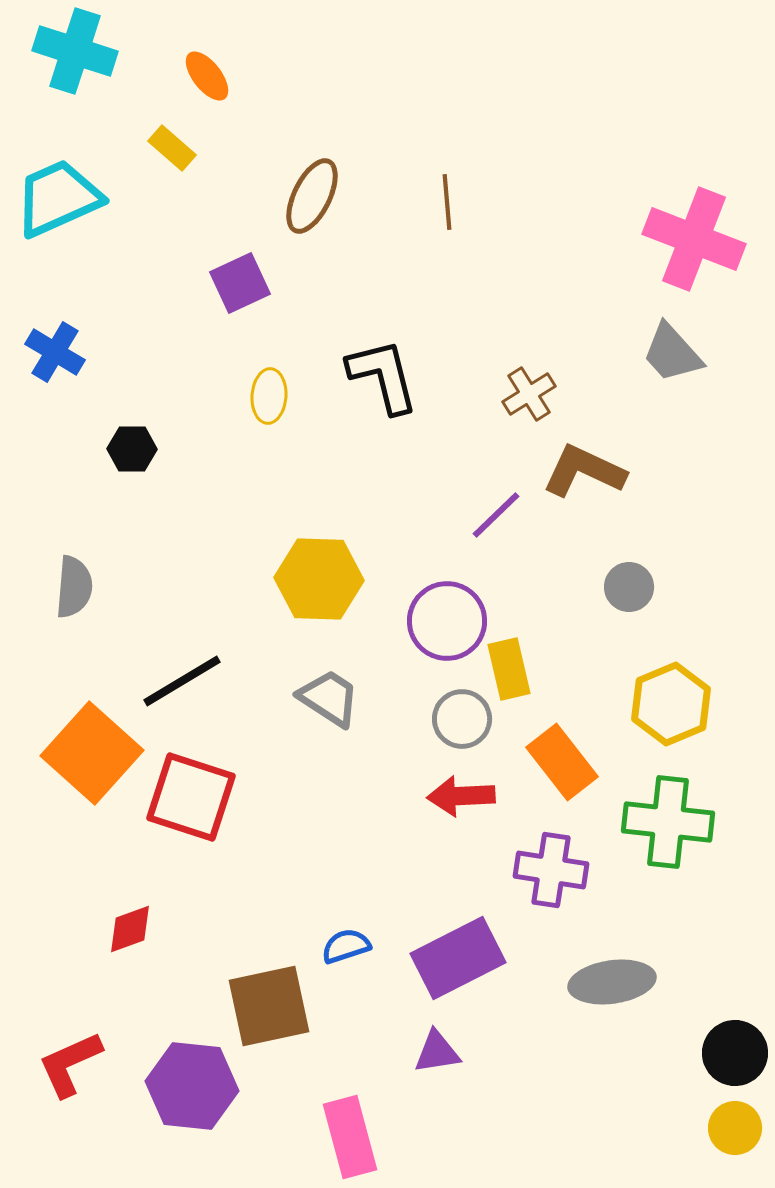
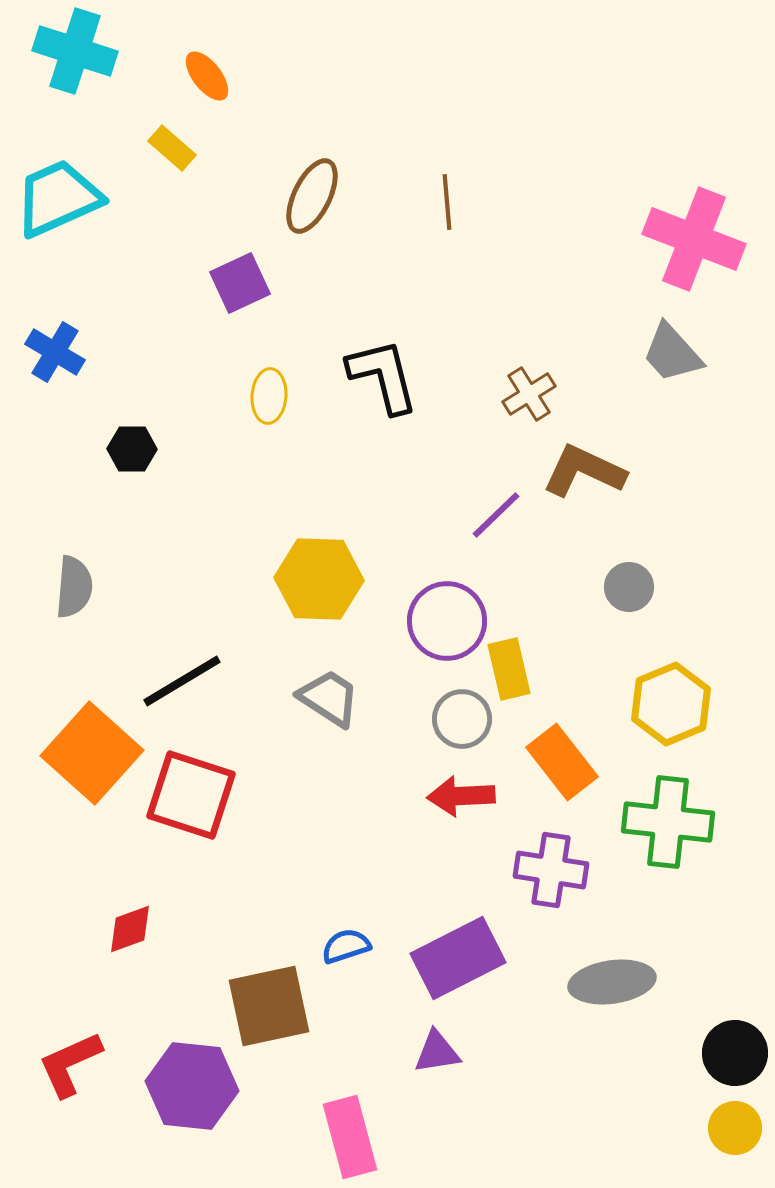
red square at (191, 797): moved 2 px up
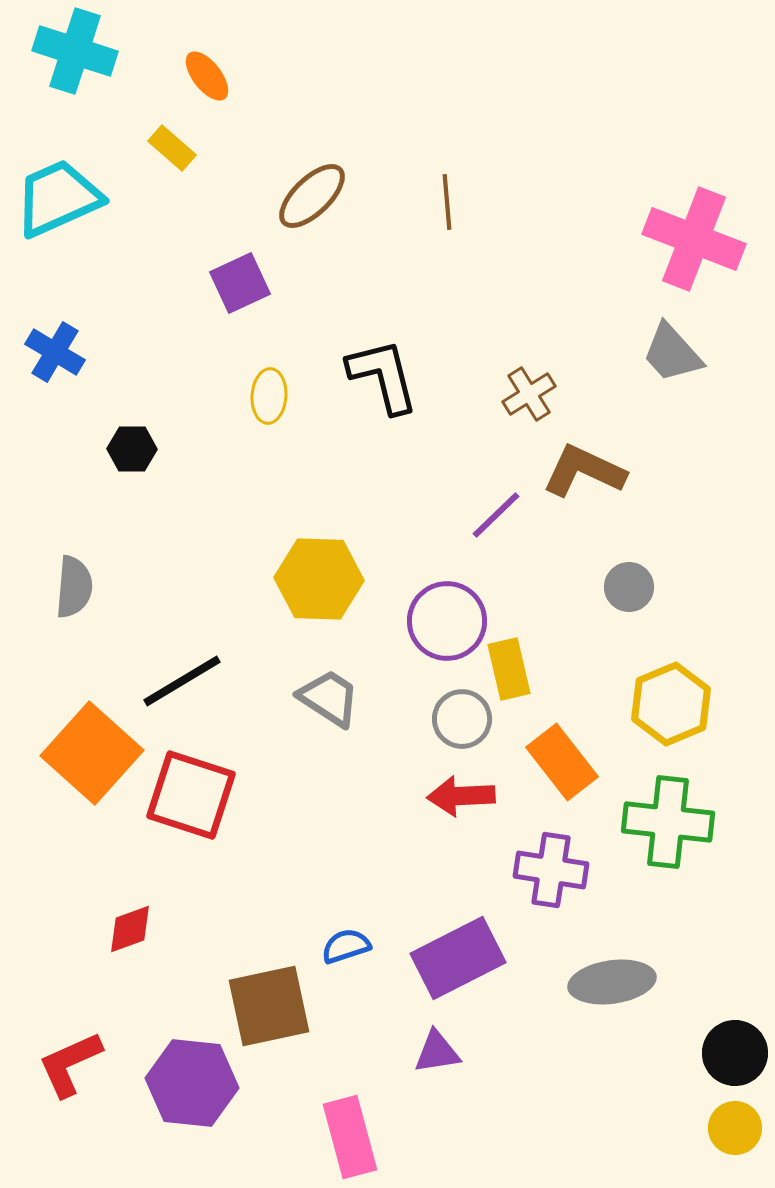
brown ellipse at (312, 196): rotated 20 degrees clockwise
purple hexagon at (192, 1086): moved 3 px up
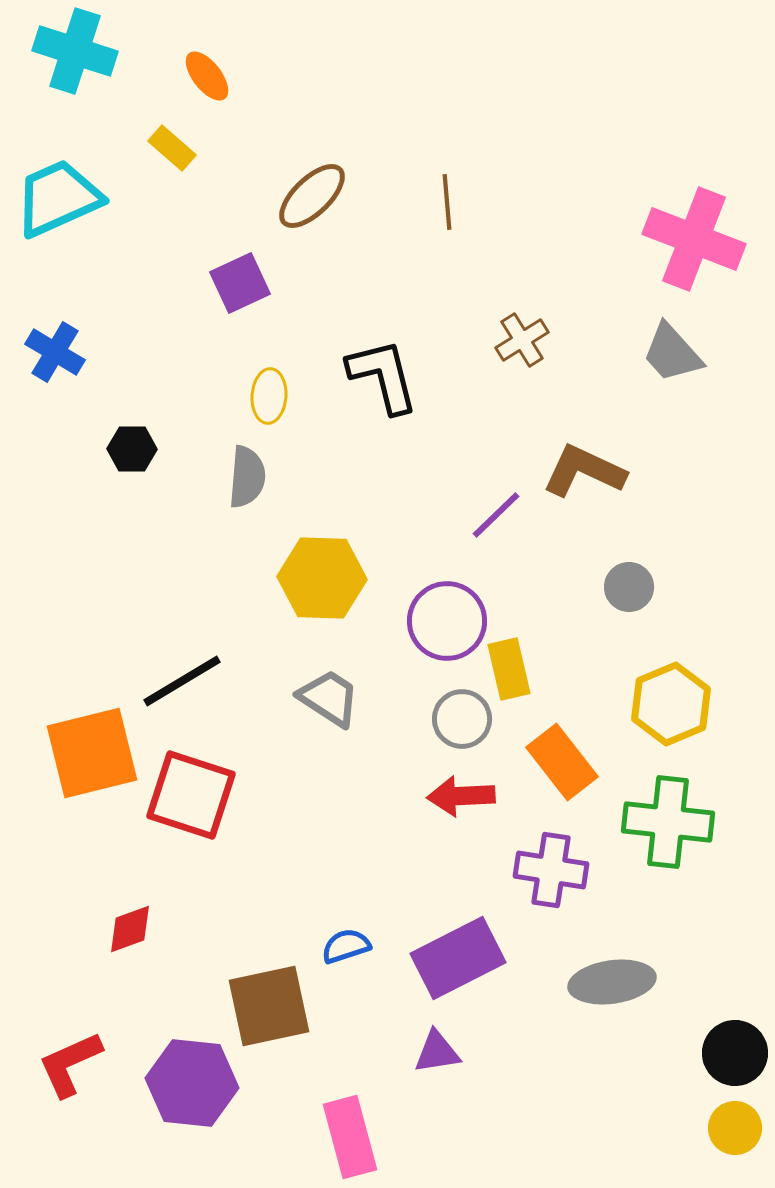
brown cross at (529, 394): moved 7 px left, 54 px up
yellow hexagon at (319, 579): moved 3 px right, 1 px up
gray semicircle at (74, 587): moved 173 px right, 110 px up
orange square at (92, 753): rotated 34 degrees clockwise
